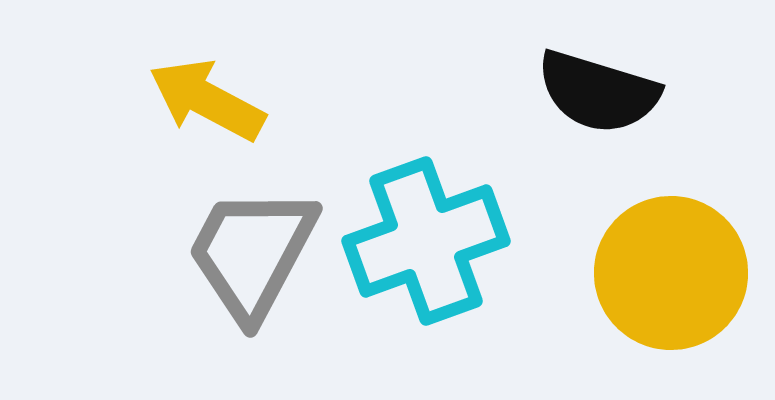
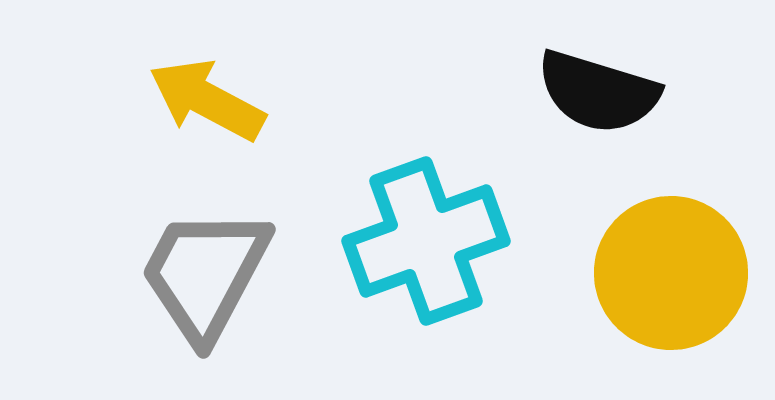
gray trapezoid: moved 47 px left, 21 px down
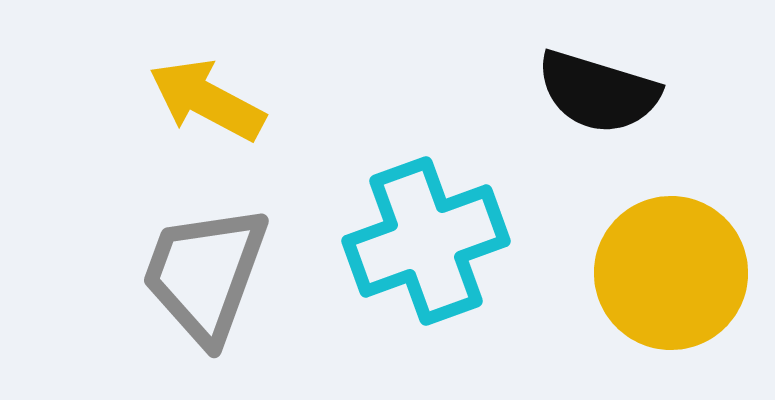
gray trapezoid: rotated 8 degrees counterclockwise
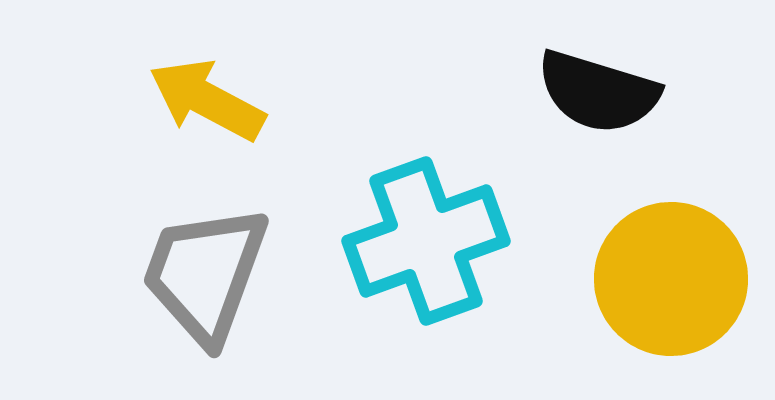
yellow circle: moved 6 px down
